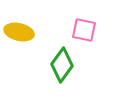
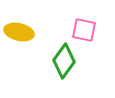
green diamond: moved 2 px right, 4 px up
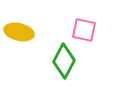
green diamond: rotated 8 degrees counterclockwise
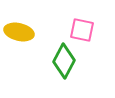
pink square: moved 2 px left
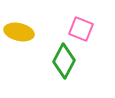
pink square: moved 1 px left, 1 px up; rotated 10 degrees clockwise
